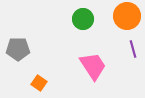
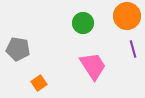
green circle: moved 4 px down
gray pentagon: rotated 10 degrees clockwise
orange square: rotated 21 degrees clockwise
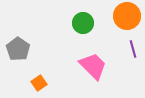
gray pentagon: rotated 25 degrees clockwise
pink trapezoid: rotated 12 degrees counterclockwise
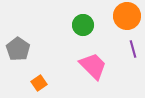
green circle: moved 2 px down
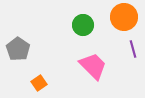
orange circle: moved 3 px left, 1 px down
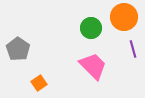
green circle: moved 8 px right, 3 px down
